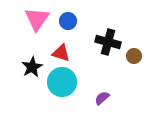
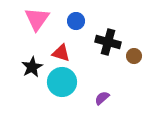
blue circle: moved 8 px right
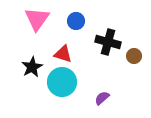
red triangle: moved 2 px right, 1 px down
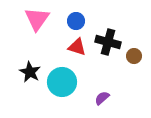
red triangle: moved 14 px right, 7 px up
black star: moved 2 px left, 5 px down; rotated 15 degrees counterclockwise
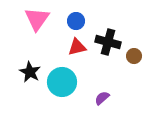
red triangle: rotated 30 degrees counterclockwise
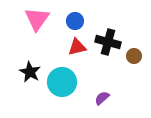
blue circle: moved 1 px left
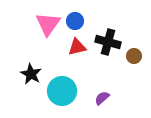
pink triangle: moved 11 px right, 5 px down
black star: moved 1 px right, 2 px down
cyan circle: moved 9 px down
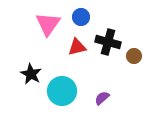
blue circle: moved 6 px right, 4 px up
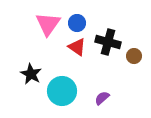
blue circle: moved 4 px left, 6 px down
red triangle: rotated 48 degrees clockwise
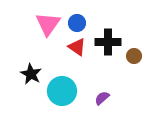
black cross: rotated 15 degrees counterclockwise
